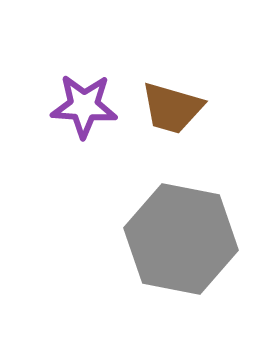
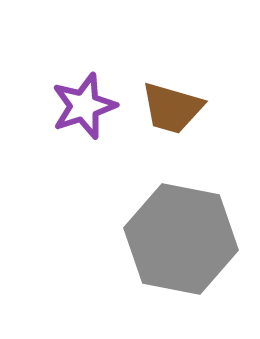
purple star: rotated 22 degrees counterclockwise
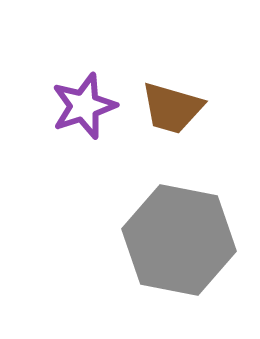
gray hexagon: moved 2 px left, 1 px down
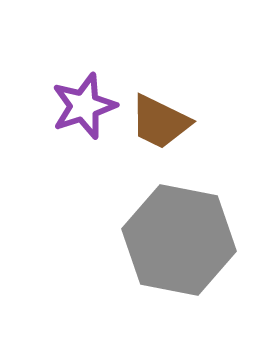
brown trapezoid: moved 12 px left, 14 px down; rotated 10 degrees clockwise
